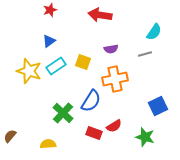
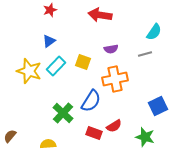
cyan rectangle: rotated 12 degrees counterclockwise
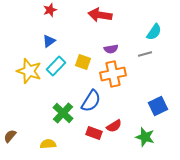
orange cross: moved 2 px left, 5 px up
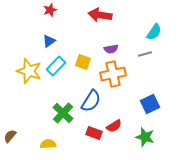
blue square: moved 8 px left, 2 px up
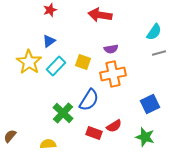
gray line: moved 14 px right, 1 px up
yellow star: moved 9 px up; rotated 15 degrees clockwise
blue semicircle: moved 2 px left, 1 px up
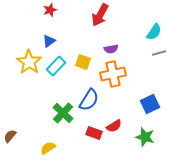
red arrow: rotated 70 degrees counterclockwise
yellow semicircle: moved 4 px down; rotated 28 degrees counterclockwise
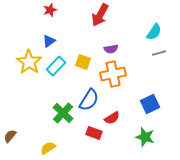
red semicircle: moved 2 px left, 8 px up
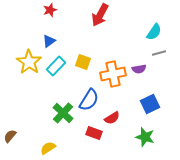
purple semicircle: moved 28 px right, 20 px down
